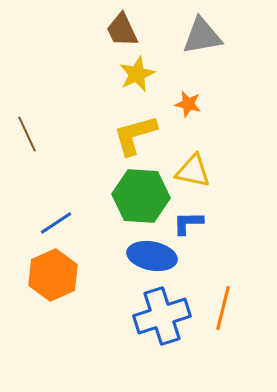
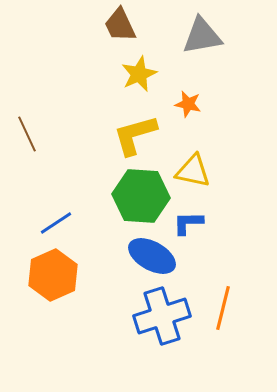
brown trapezoid: moved 2 px left, 5 px up
yellow star: moved 2 px right
blue ellipse: rotated 18 degrees clockwise
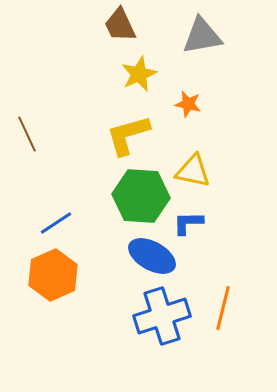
yellow L-shape: moved 7 px left
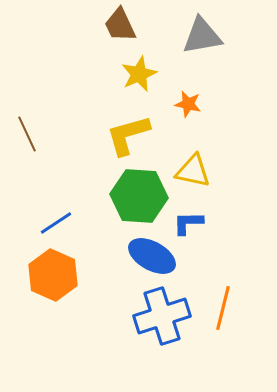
green hexagon: moved 2 px left
orange hexagon: rotated 12 degrees counterclockwise
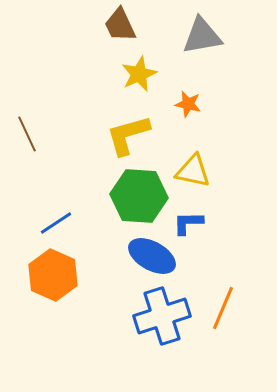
orange line: rotated 9 degrees clockwise
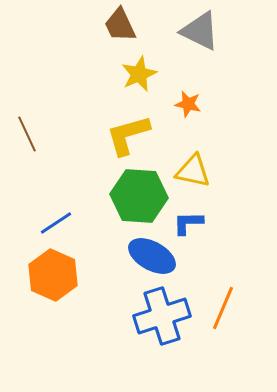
gray triangle: moved 2 px left, 5 px up; rotated 36 degrees clockwise
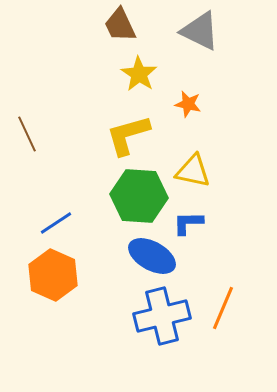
yellow star: rotated 15 degrees counterclockwise
blue cross: rotated 4 degrees clockwise
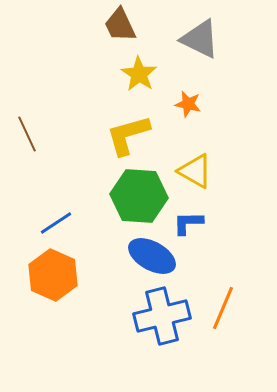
gray triangle: moved 8 px down
yellow triangle: moved 2 px right; rotated 18 degrees clockwise
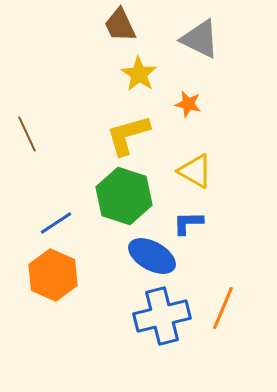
green hexagon: moved 15 px left; rotated 14 degrees clockwise
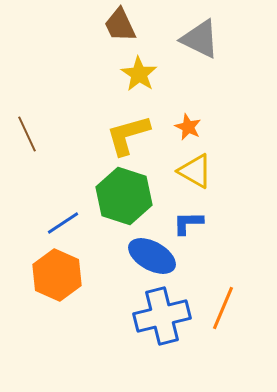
orange star: moved 23 px down; rotated 12 degrees clockwise
blue line: moved 7 px right
orange hexagon: moved 4 px right
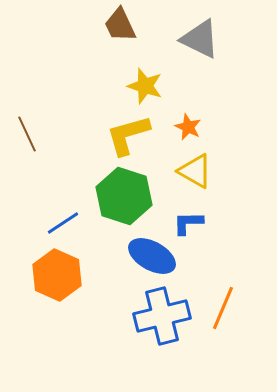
yellow star: moved 6 px right, 12 px down; rotated 15 degrees counterclockwise
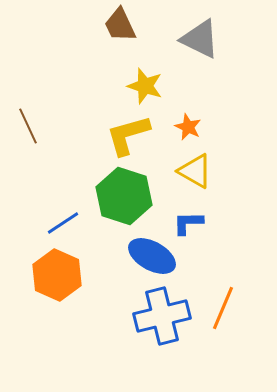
brown line: moved 1 px right, 8 px up
